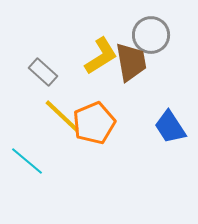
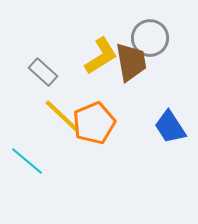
gray circle: moved 1 px left, 3 px down
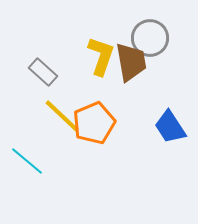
yellow L-shape: rotated 39 degrees counterclockwise
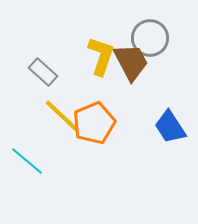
brown trapezoid: rotated 18 degrees counterclockwise
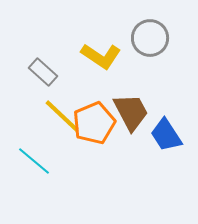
yellow L-shape: rotated 105 degrees clockwise
brown trapezoid: moved 50 px down
blue trapezoid: moved 4 px left, 8 px down
cyan line: moved 7 px right
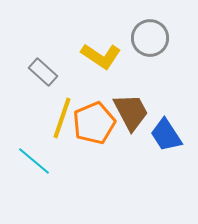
yellow line: moved 2 px down; rotated 66 degrees clockwise
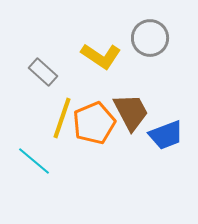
blue trapezoid: rotated 78 degrees counterclockwise
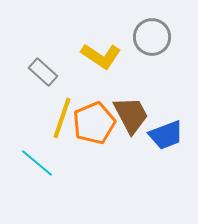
gray circle: moved 2 px right, 1 px up
brown trapezoid: moved 3 px down
cyan line: moved 3 px right, 2 px down
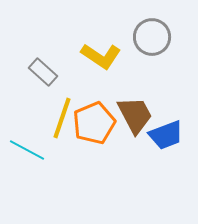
brown trapezoid: moved 4 px right
cyan line: moved 10 px left, 13 px up; rotated 12 degrees counterclockwise
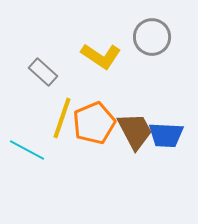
brown trapezoid: moved 16 px down
blue trapezoid: rotated 24 degrees clockwise
